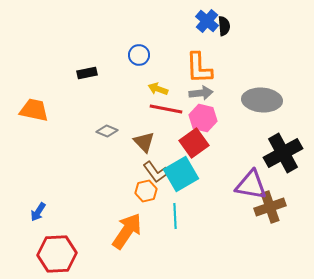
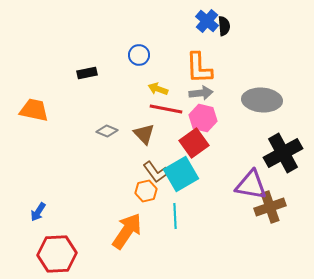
brown triangle: moved 8 px up
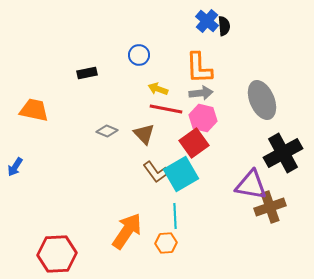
gray ellipse: rotated 63 degrees clockwise
orange hexagon: moved 20 px right, 52 px down; rotated 10 degrees clockwise
blue arrow: moved 23 px left, 45 px up
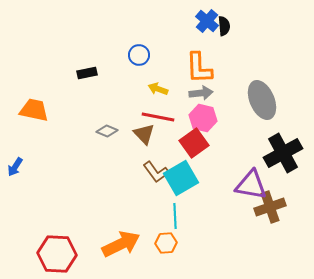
red line: moved 8 px left, 8 px down
cyan square: moved 4 px down
orange arrow: moved 6 px left, 13 px down; rotated 30 degrees clockwise
red hexagon: rotated 6 degrees clockwise
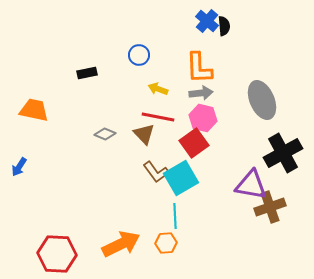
gray diamond: moved 2 px left, 3 px down
blue arrow: moved 4 px right
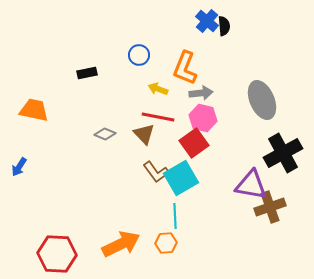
orange L-shape: moved 14 px left; rotated 24 degrees clockwise
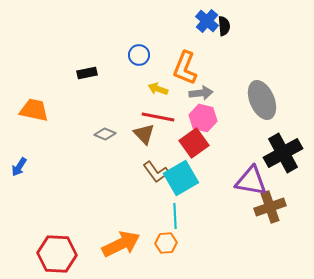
purple triangle: moved 4 px up
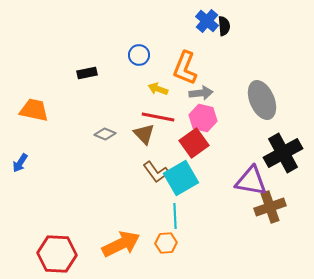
blue arrow: moved 1 px right, 4 px up
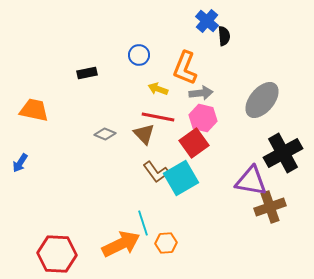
black semicircle: moved 10 px down
gray ellipse: rotated 63 degrees clockwise
cyan line: moved 32 px left, 7 px down; rotated 15 degrees counterclockwise
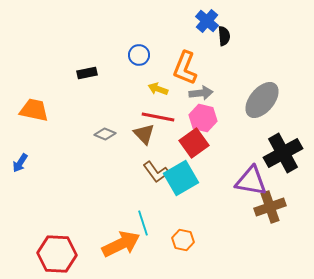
orange hexagon: moved 17 px right, 3 px up; rotated 15 degrees clockwise
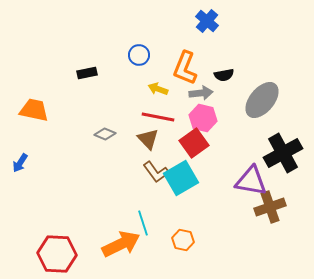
black semicircle: moved 39 px down; rotated 84 degrees clockwise
brown triangle: moved 4 px right, 5 px down
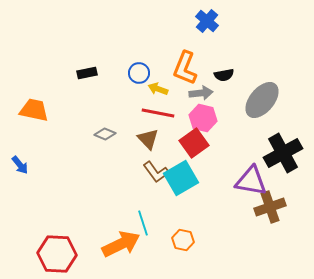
blue circle: moved 18 px down
red line: moved 4 px up
blue arrow: moved 2 px down; rotated 72 degrees counterclockwise
